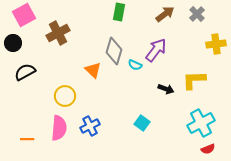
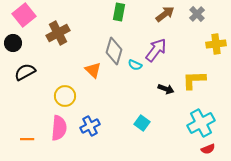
pink square: rotated 10 degrees counterclockwise
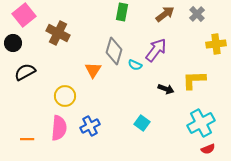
green rectangle: moved 3 px right
brown cross: rotated 35 degrees counterclockwise
orange triangle: rotated 18 degrees clockwise
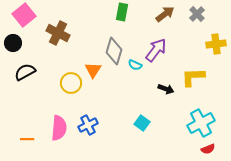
yellow L-shape: moved 1 px left, 3 px up
yellow circle: moved 6 px right, 13 px up
blue cross: moved 2 px left, 1 px up
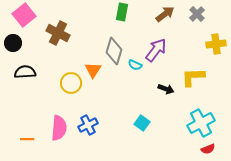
black semicircle: rotated 25 degrees clockwise
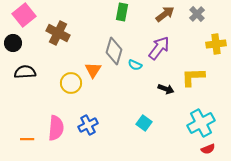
purple arrow: moved 3 px right, 2 px up
cyan square: moved 2 px right
pink semicircle: moved 3 px left
